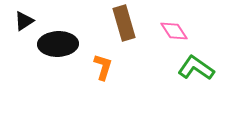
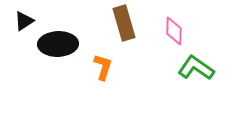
pink diamond: rotated 36 degrees clockwise
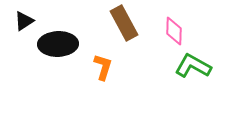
brown rectangle: rotated 12 degrees counterclockwise
green L-shape: moved 3 px left, 2 px up; rotated 6 degrees counterclockwise
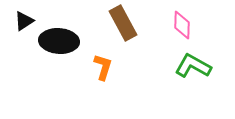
brown rectangle: moved 1 px left
pink diamond: moved 8 px right, 6 px up
black ellipse: moved 1 px right, 3 px up; rotated 6 degrees clockwise
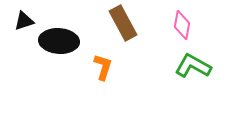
black triangle: rotated 15 degrees clockwise
pink diamond: rotated 8 degrees clockwise
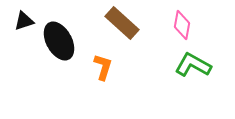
brown rectangle: moved 1 px left; rotated 20 degrees counterclockwise
black ellipse: rotated 57 degrees clockwise
green L-shape: moved 1 px up
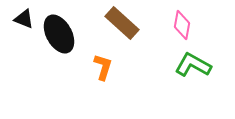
black triangle: moved 2 px up; rotated 40 degrees clockwise
black ellipse: moved 7 px up
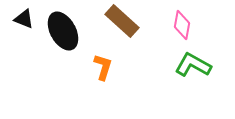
brown rectangle: moved 2 px up
black ellipse: moved 4 px right, 3 px up
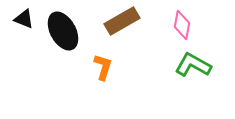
brown rectangle: rotated 72 degrees counterclockwise
